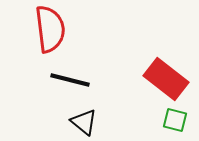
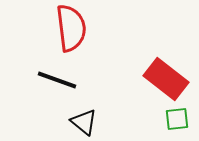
red semicircle: moved 21 px right, 1 px up
black line: moved 13 px left; rotated 6 degrees clockwise
green square: moved 2 px right, 1 px up; rotated 20 degrees counterclockwise
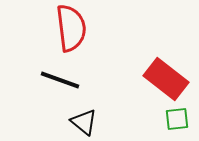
black line: moved 3 px right
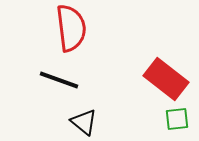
black line: moved 1 px left
